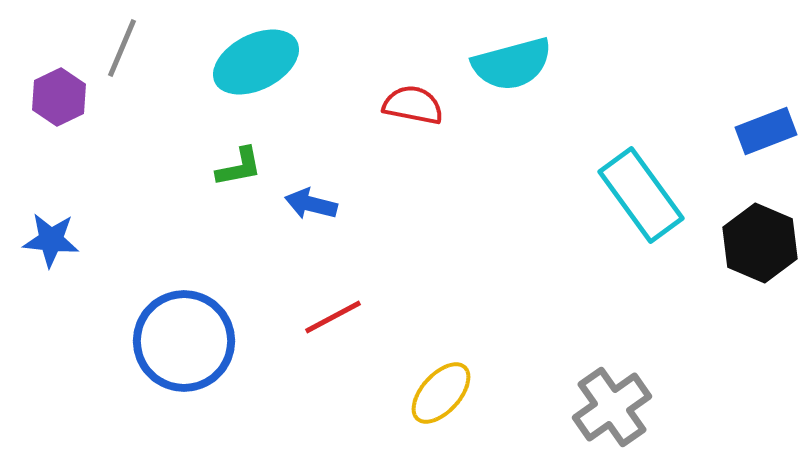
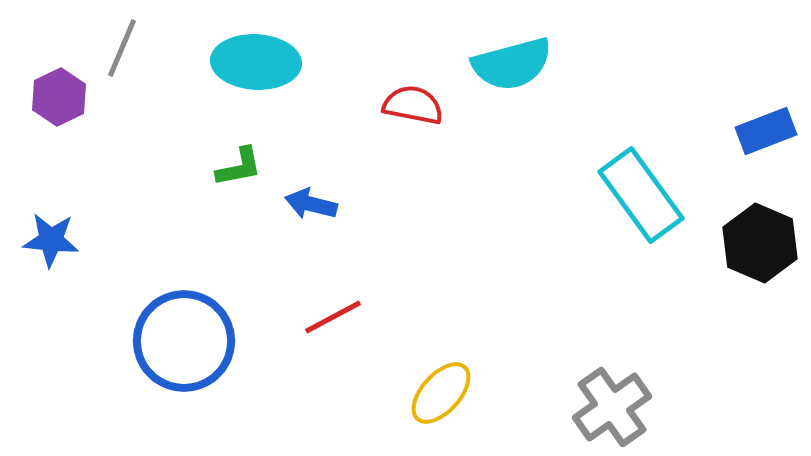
cyan ellipse: rotated 30 degrees clockwise
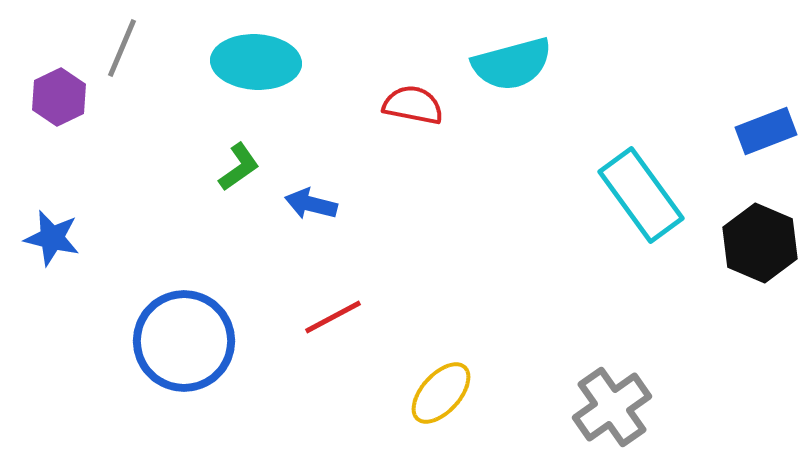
green L-shape: rotated 24 degrees counterclockwise
blue star: moved 1 px right, 2 px up; rotated 8 degrees clockwise
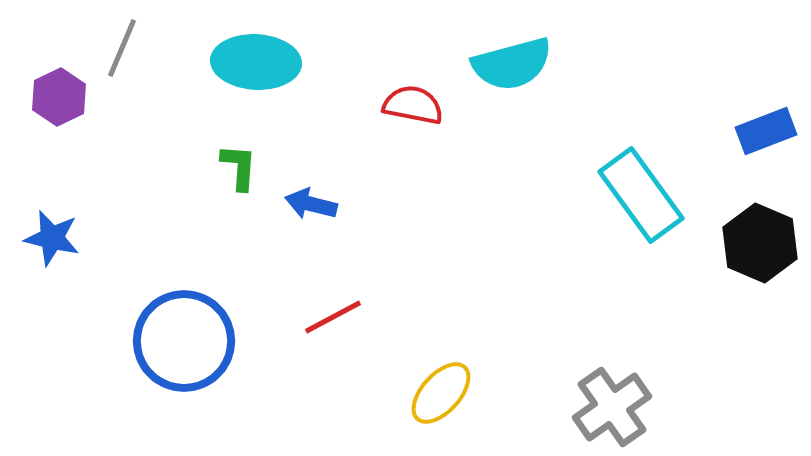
green L-shape: rotated 51 degrees counterclockwise
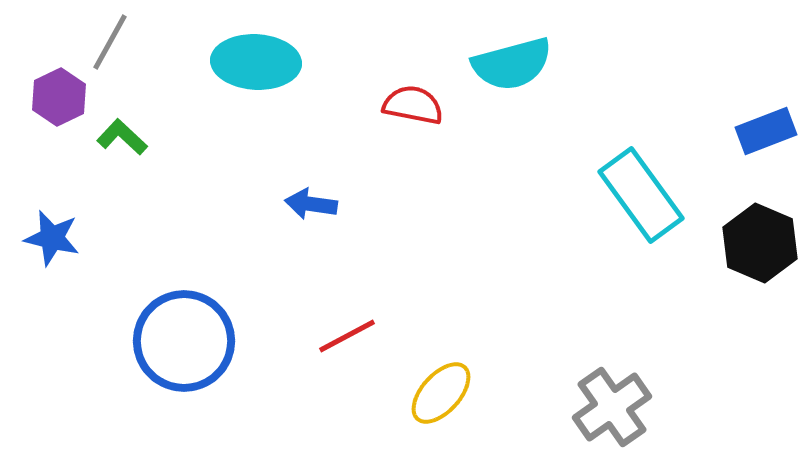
gray line: moved 12 px left, 6 px up; rotated 6 degrees clockwise
green L-shape: moved 117 px left, 30 px up; rotated 51 degrees counterclockwise
blue arrow: rotated 6 degrees counterclockwise
red line: moved 14 px right, 19 px down
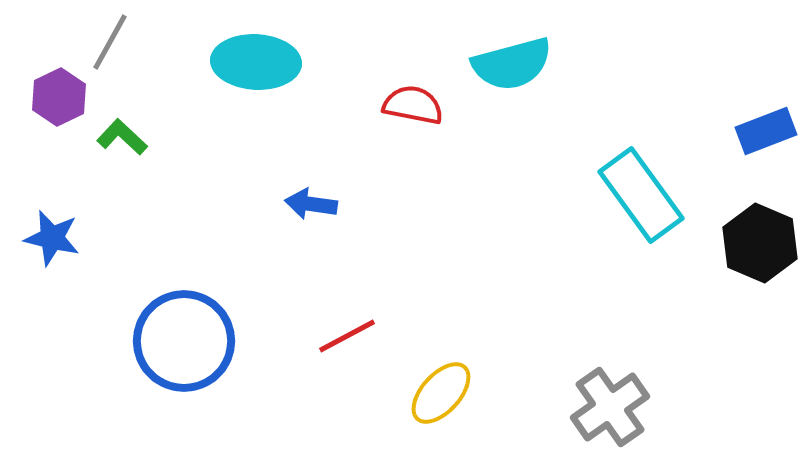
gray cross: moved 2 px left
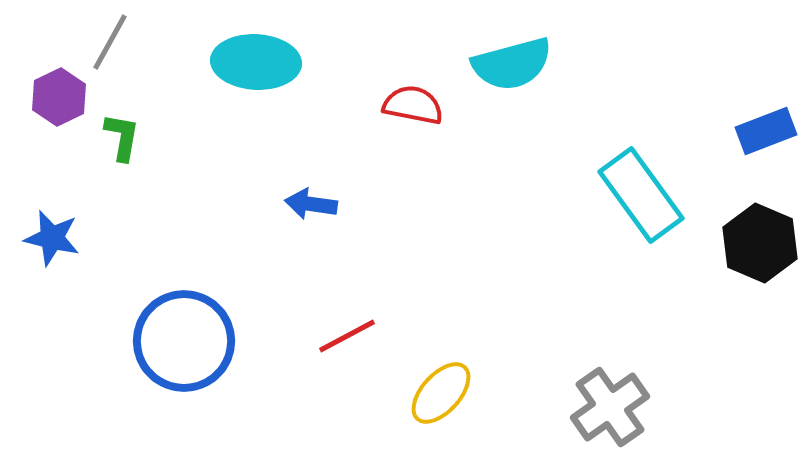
green L-shape: rotated 57 degrees clockwise
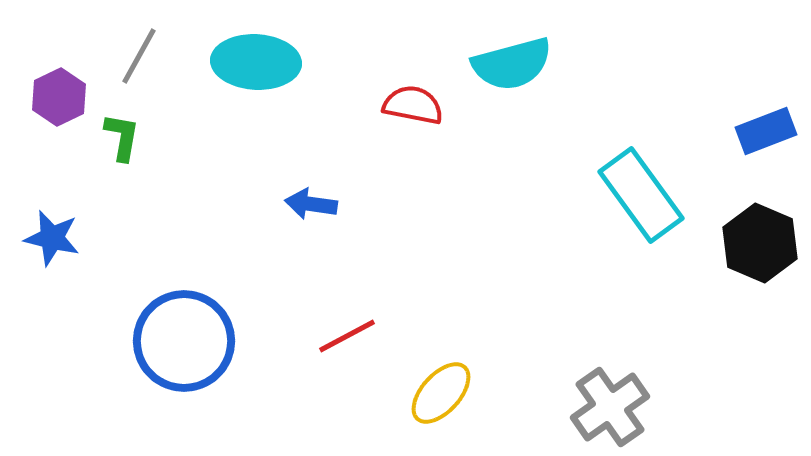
gray line: moved 29 px right, 14 px down
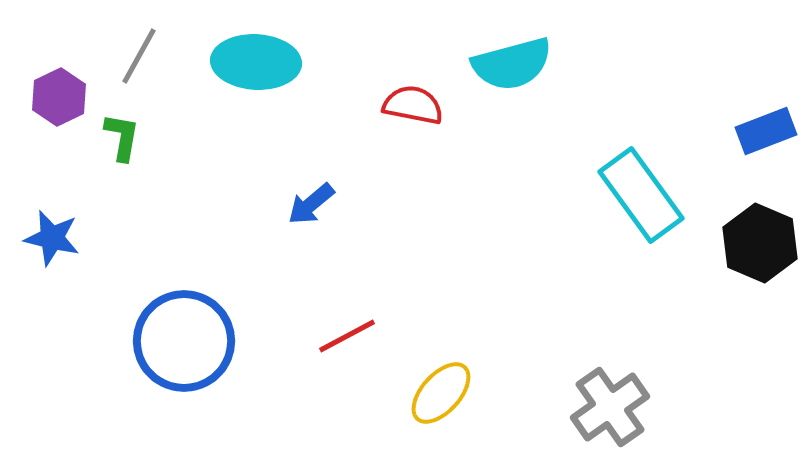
blue arrow: rotated 48 degrees counterclockwise
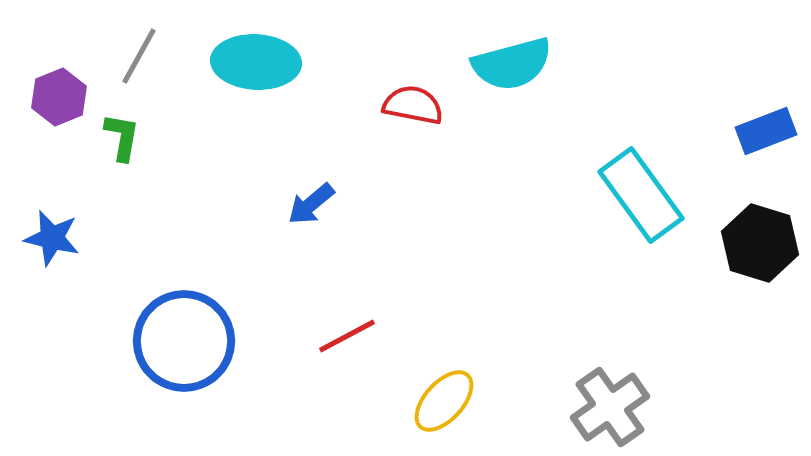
purple hexagon: rotated 4 degrees clockwise
black hexagon: rotated 6 degrees counterclockwise
yellow ellipse: moved 3 px right, 8 px down
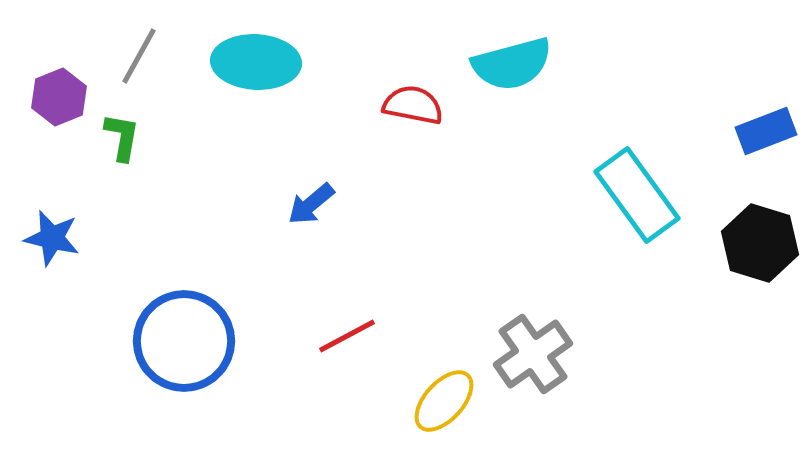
cyan rectangle: moved 4 px left
gray cross: moved 77 px left, 53 px up
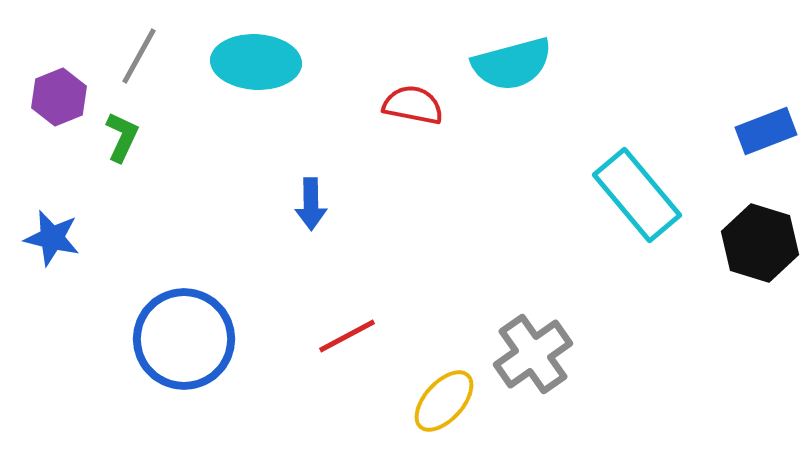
green L-shape: rotated 15 degrees clockwise
cyan rectangle: rotated 4 degrees counterclockwise
blue arrow: rotated 51 degrees counterclockwise
blue circle: moved 2 px up
